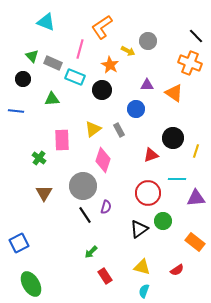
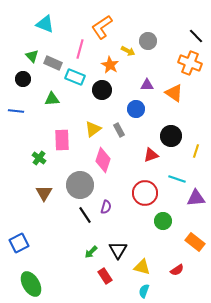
cyan triangle at (46, 22): moved 1 px left, 2 px down
black circle at (173, 138): moved 2 px left, 2 px up
cyan line at (177, 179): rotated 18 degrees clockwise
gray circle at (83, 186): moved 3 px left, 1 px up
red circle at (148, 193): moved 3 px left
black triangle at (139, 229): moved 21 px left, 21 px down; rotated 24 degrees counterclockwise
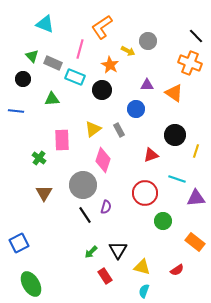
black circle at (171, 136): moved 4 px right, 1 px up
gray circle at (80, 185): moved 3 px right
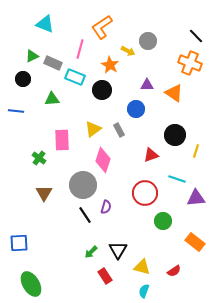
green triangle at (32, 56): rotated 48 degrees clockwise
blue square at (19, 243): rotated 24 degrees clockwise
red semicircle at (177, 270): moved 3 px left, 1 px down
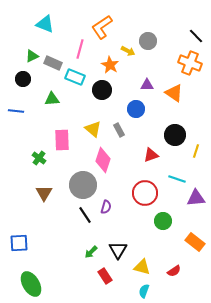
yellow triangle at (93, 129): rotated 42 degrees counterclockwise
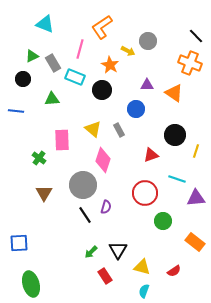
gray rectangle at (53, 63): rotated 36 degrees clockwise
green ellipse at (31, 284): rotated 15 degrees clockwise
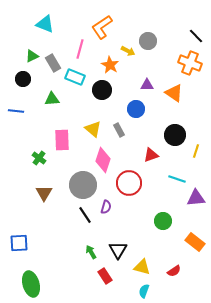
red circle at (145, 193): moved 16 px left, 10 px up
green arrow at (91, 252): rotated 104 degrees clockwise
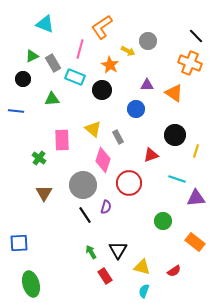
gray rectangle at (119, 130): moved 1 px left, 7 px down
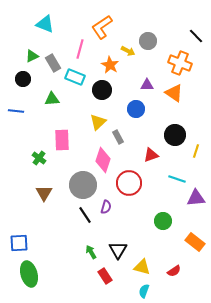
orange cross at (190, 63): moved 10 px left
yellow triangle at (93, 129): moved 5 px right, 7 px up; rotated 36 degrees clockwise
green ellipse at (31, 284): moved 2 px left, 10 px up
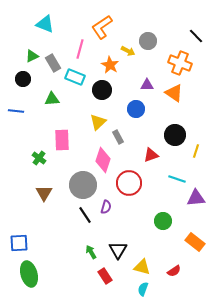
cyan semicircle at (144, 291): moved 1 px left, 2 px up
